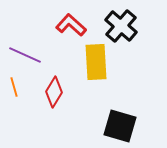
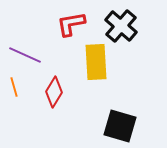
red L-shape: moved 1 px up; rotated 52 degrees counterclockwise
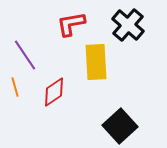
black cross: moved 7 px right, 1 px up
purple line: rotated 32 degrees clockwise
orange line: moved 1 px right
red diamond: rotated 24 degrees clockwise
black square: rotated 32 degrees clockwise
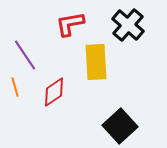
red L-shape: moved 1 px left
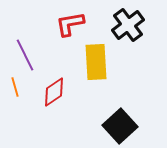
black cross: rotated 12 degrees clockwise
purple line: rotated 8 degrees clockwise
